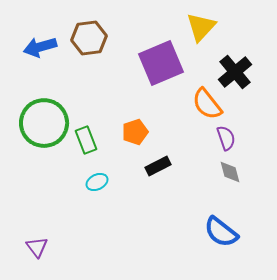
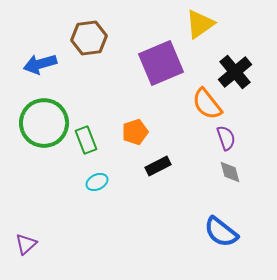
yellow triangle: moved 1 px left, 3 px up; rotated 12 degrees clockwise
blue arrow: moved 17 px down
purple triangle: moved 11 px left, 3 px up; rotated 25 degrees clockwise
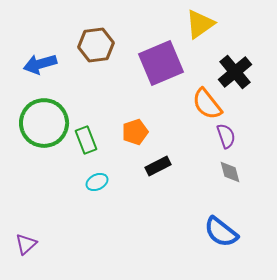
brown hexagon: moved 7 px right, 7 px down
purple semicircle: moved 2 px up
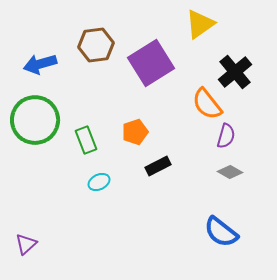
purple square: moved 10 px left; rotated 9 degrees counterclockwise
green circle: moved 9 px left, 3 px up
purple semicircle: rotated 35 degrees clockwise
gray diamond: rotated 45 degrees counterclockwise
cyan ellipse: moved 2 px right
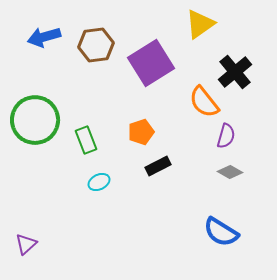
blue arrow: moved 4 px right, 27 px up
orange semicircle: moved 3 px left, 2 px up
orange pentagon: moved 6 px right
blue semicircle: rotated 6 degrees counterclockwise
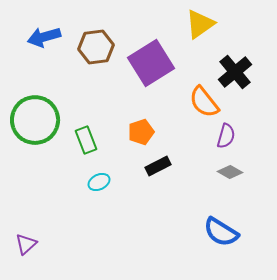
brown hexagon: moved 2 px down
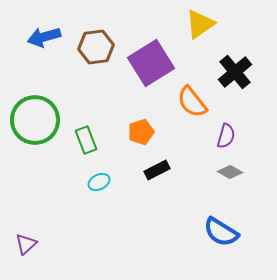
orange semicircle: moved 12 px left
black rectangle: moved 1 px left, 4 px down
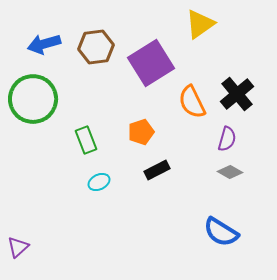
blue arrow: moved 7 px down
black cross: moved 2 px right, 22 px down
orange semicircle: rotated 12 degrees clockwise
green circle: moved 2 px left, 21 px up
purple semicircle: moved 1 px right, 3 px down
purple triangle: moved 8 px left, 3 px down
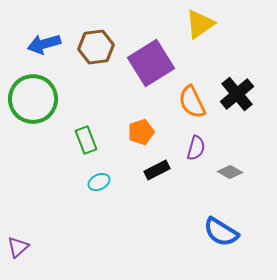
purple semicircle: moved 31 px left, 9 px down
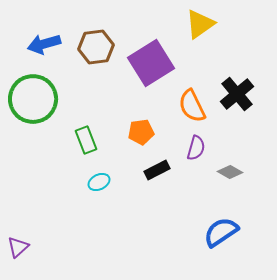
orange semicircle: moved 4 px down
orange pentagon: rotated 10 degrees clockwise
blue semicircle: rotated 114 degrees clockwise
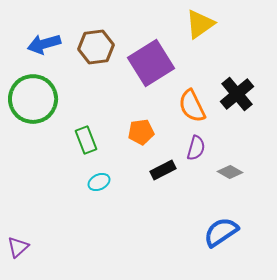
black rectangle: moved 6 px right
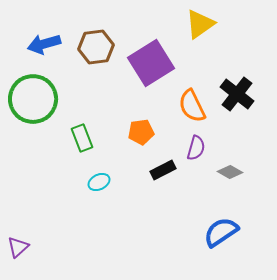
black cross: rotated 12 degrees counterclockwise
green rectangle: moved 4 px left, 2 px up
